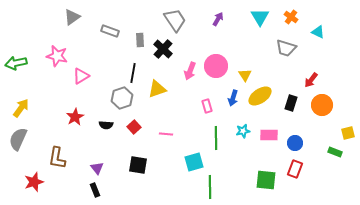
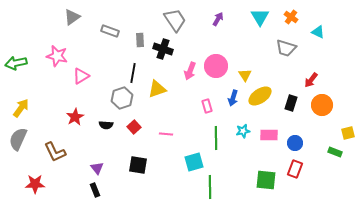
black cross at (163, 49): rotated 24 degrees counterclockwise
brown L-shape at (57, 158): moved 2 px left, 6 px up; rotated 35 degrees counterclockwise
red star at (34, 182): moved 1 px right, 2 px down; rotated 18 degrees clockwise
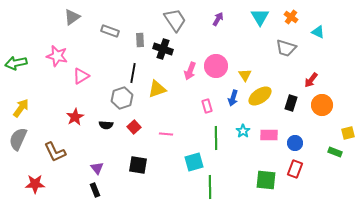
cyan star at (243, 131): rotated 24 degrees counterclockwise
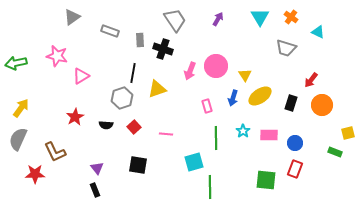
red star at (35, 184): moved 10 px up
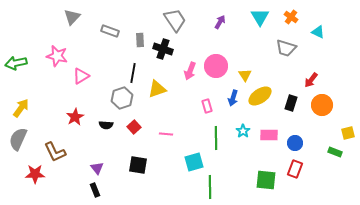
gray triangle at (72, 17): rotated 12 degrees counterclockwise
purple arrow at (218, 19): moved 2 px right, 3 px down
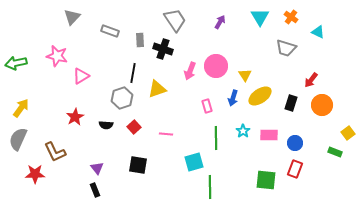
yellow square at (348, 133): rotated 24 degrees counterclockwise
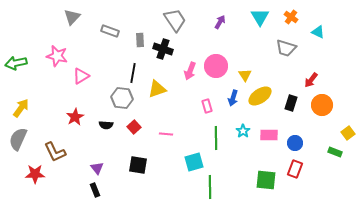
gray hexagon at (122, 98): rotated 25 degrees clockwise
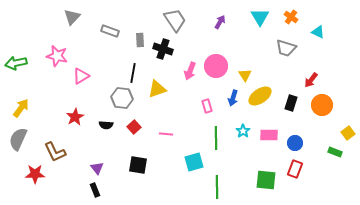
green line at (210, 187): moved 7 px right
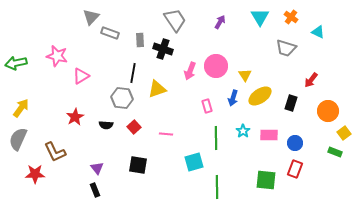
gray triangle at (72, 17): moved 19 px right
gray rectangle at (110, 31): moved 2 px down
orange circle at (322, 105): moved 6 px right, 6 px down
yellow square at (348, 133): moved 4 px left
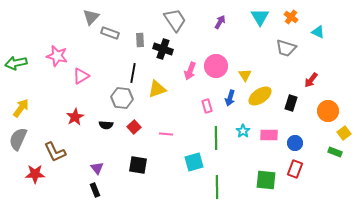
blue arrow at (233, 98): moved 3 px left
